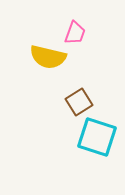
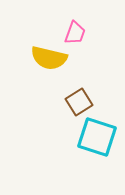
yellow semicircle: moved 1 px right, 1 px down
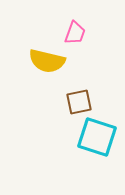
yellow semicircle: moved 2 px left, 3 px down
brown square: rotated 20 degrees clockwise
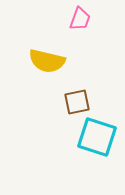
pink trapezoid: moved 5 px right, 14 px up
brown square: moved 2 px left
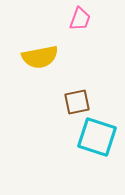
yellow semicircle: moved 7 px left, 4 px up; rotated 24 degrees counterclockwise
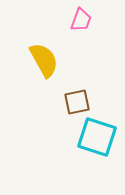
pink trapezoid: moved 1 px right, 1 px down
yellow semicircle: moved 4 px right, 3 px down; rotated 108 degrees counterclockwise
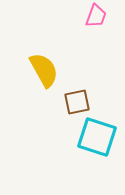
pink trapezoid: moved 15 px right, 4 px up
yellow semicircle: moved 10 px down
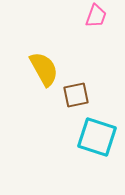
yellow semicircle: moved 1 px up
brown square: moved 1 px left, 7 px up
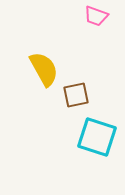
pink trapezoid: rotated 90 degrees clockwise
